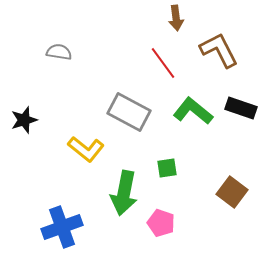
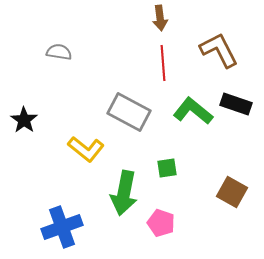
brown arrow: moved 16 px left
red line: rotated 32 degrees clockwise
black rectangle: moved 5 px left, 4 px up
black star: rotated 20 degrees counterclockwise
brown square: rotated 8 degrees counterclockwise
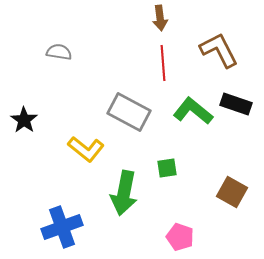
pink pentagon: moved 19 px right, 14 px down
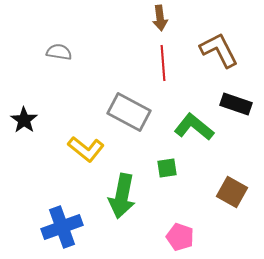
green L-shape: moved 1 px right, 16 px down
green arrow: moved 2 px left, 3 px down
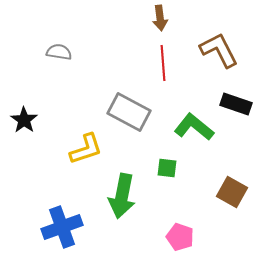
yellow L-shape: rotated 57 degrees counterclockwise
green square: rotated 15 degrees clockwise
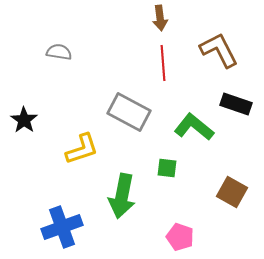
yellow L-shape: moved 4 px left
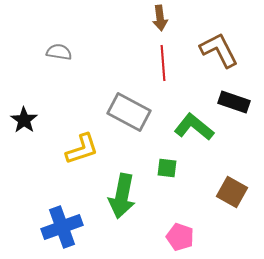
black rectangle: moved 2 px left, 2 px up
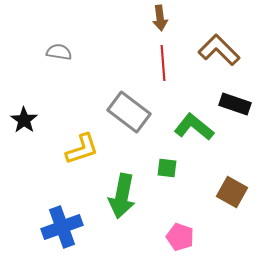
brown L-shape: rotated 18 degrees counterclockwise
black rectangle: moved 1 px right, 2 px down
gray rectangle: rotated 9 degrees clockwise
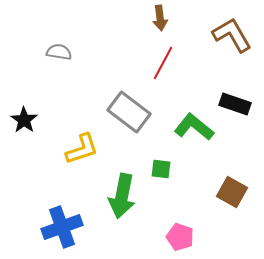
brown L-shape: moved 13 px right, 15 px up; rotated 15 degrees clockwise
red line: rotated 32 degrees clockwise
green square: moved 6 px left, 1 px down
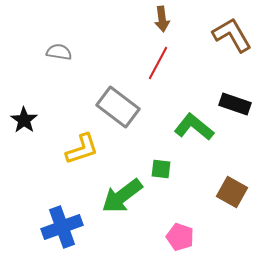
brown arrow: moved 2 px right, 1 px down
red line: moved 5 px left
gray rectangle: moved 11 px left, 5 px up
green arrow: rotated 42 degrees clockwise
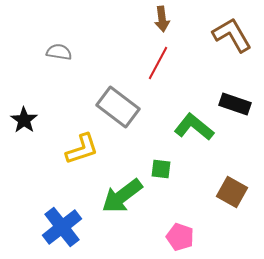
blue cross: rotated 18 degrees counterclockwise
